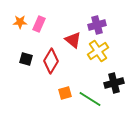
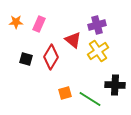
orange star: moved 4 px left
red diamond: moved 4 px up
black cross: moved 1 px right, 2 px down; rotated 18 degrees clockwise
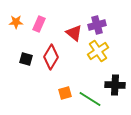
red triangle: moved 1 px right, 7 px up
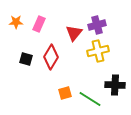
red triangle: rotated 30 degrees clockwise
yellow cross: rotated 20 degrees clockwise
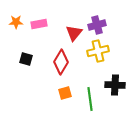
pink rectangle: rotated 56 degrees clockwise
red diamond: moved 10 px right, 5 px down
green line: rotated 50 degrees clockwise
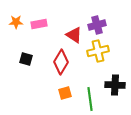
red triangle: moved 2 px down; rotated 36 degrees counterclockwise
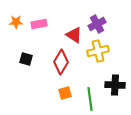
purple cross: moved 1 px up; rotated 12 degrees counterclockwise
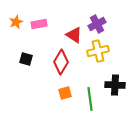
orange star: rotated 24 degrees counterclockwise
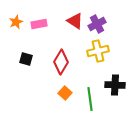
red triangle: moved 1 px right, 14 px up
orange square: rotated 32 degrees counterclockwise
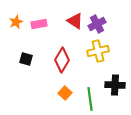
red diamond: moved 1 px right, 2 px up
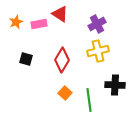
red triangle: moved 15 px left, 7 px up
green line: moved 1 px left, 1 px down
